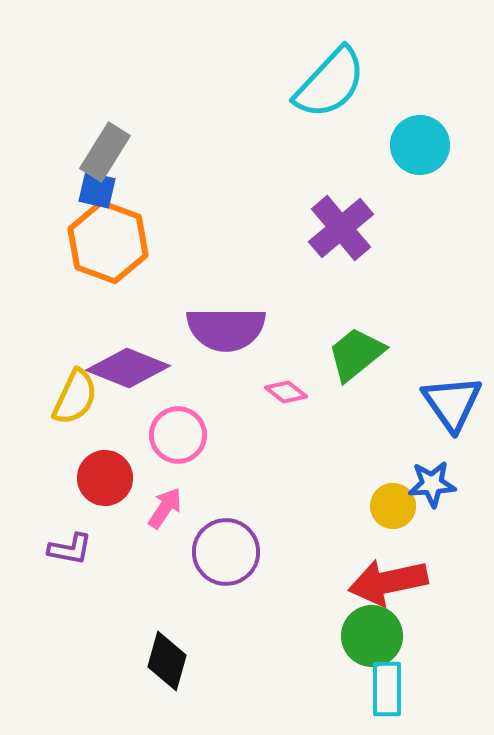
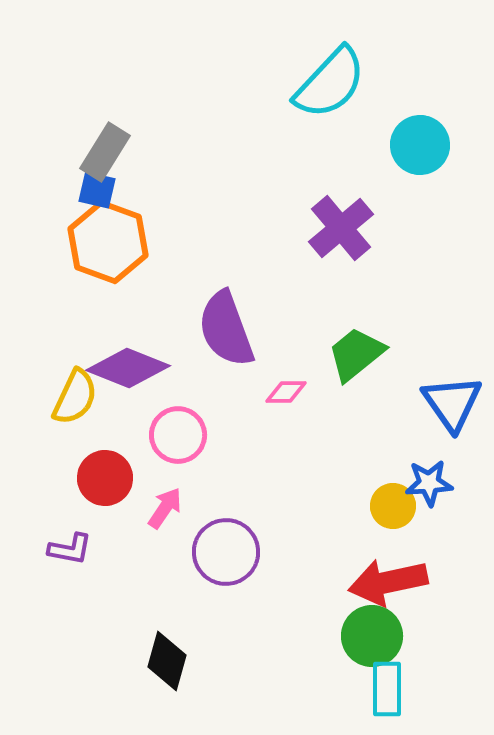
purple semicircle: rotated 70 degrees clockwise
pink diamond: rotated 39 degrees counterclockwise
blue star: moved 3 px left, 1 px up
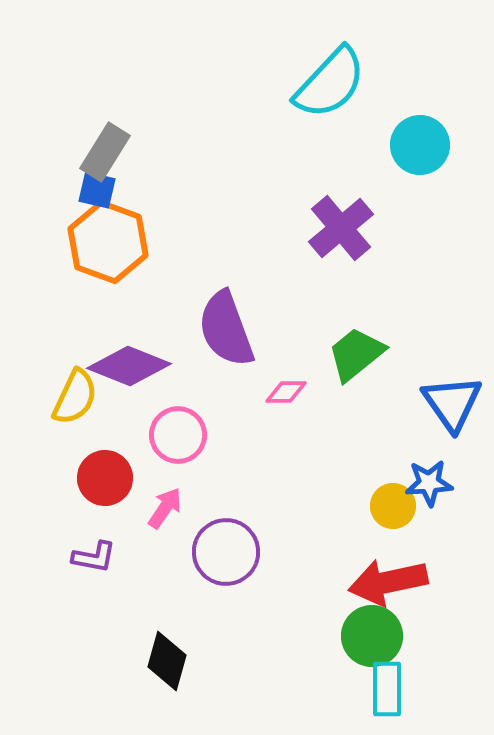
purple diamond: moved 1 px right, 2 px up
purple L-shape: moved 24 px right, 8 px down
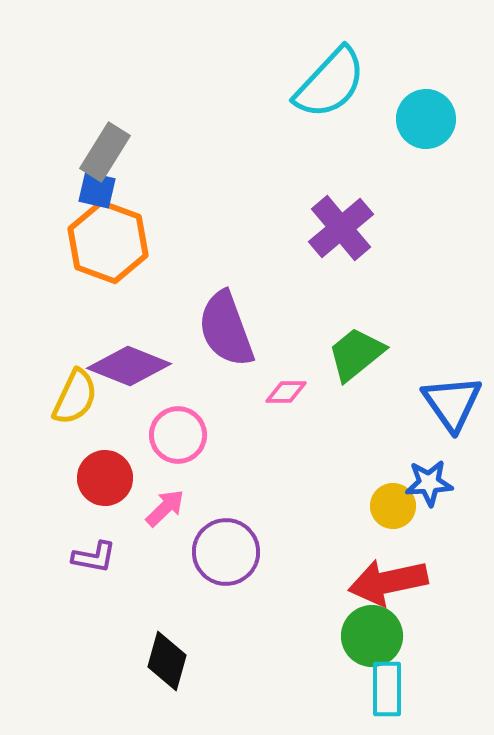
cyan circle: moved 6 px right, 26 px up
pink arrow: rotated 12 degrees clockwise
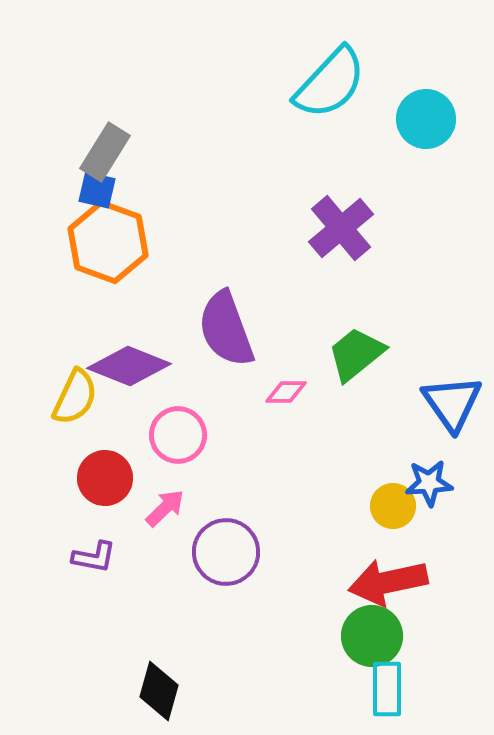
black diamond: moved 8 px left, 30 px down
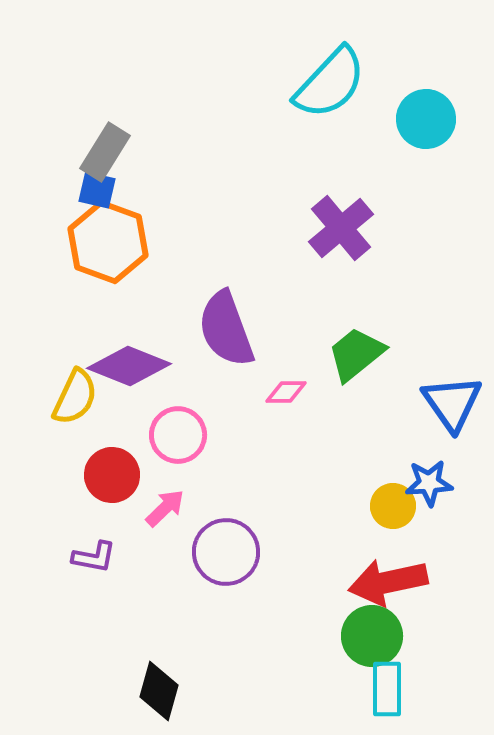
red circle: moved 7 px right, 3 px up
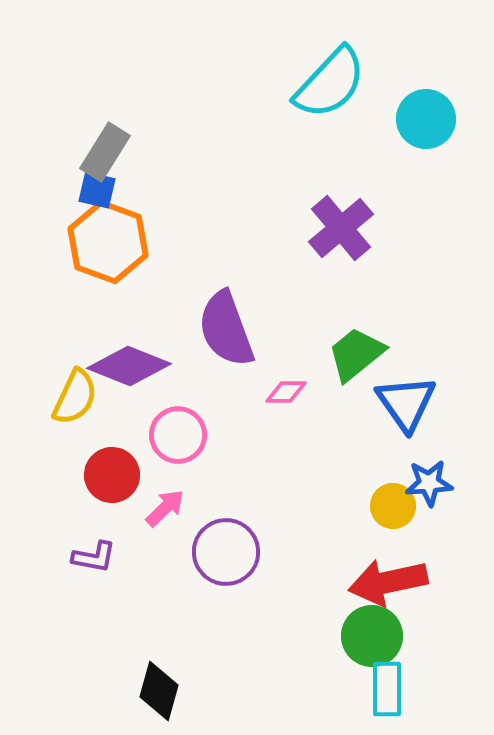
blue triangle: moved 46 px left
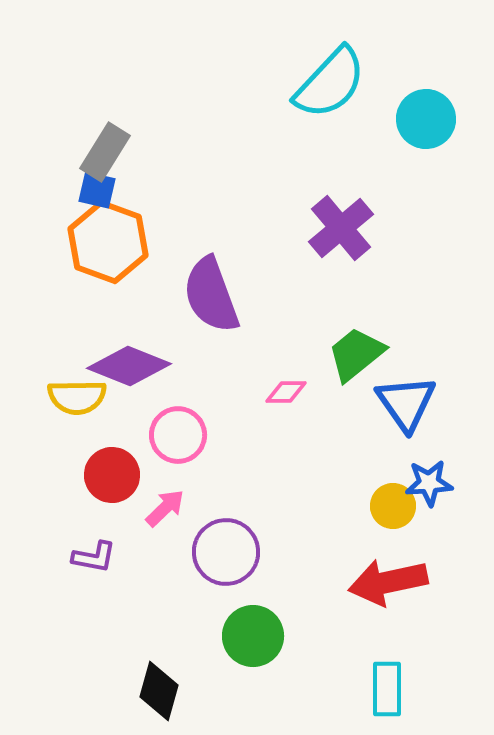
purple semicircle: moved 15 px left, 34 px up
yellow semicircle: moved 2 px right; rotated 64 degrees clockwise
green circle: moved 119 px left
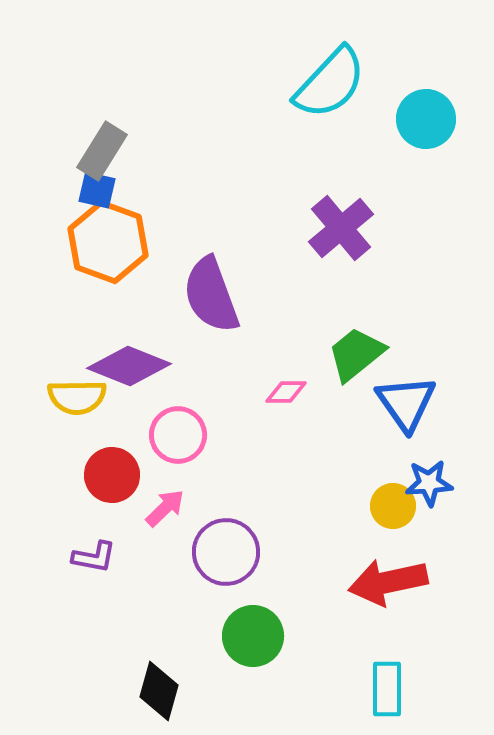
gray rectangle: moved 3 px left, 1 px up
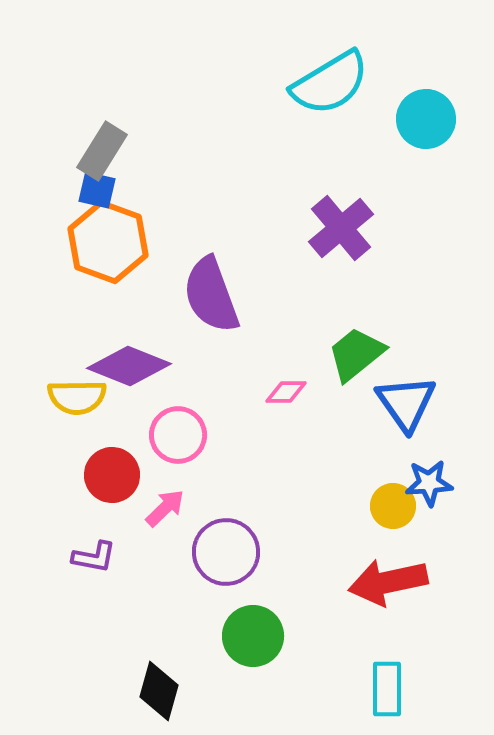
cyan semicircle: rotated 16 degrees clockwise
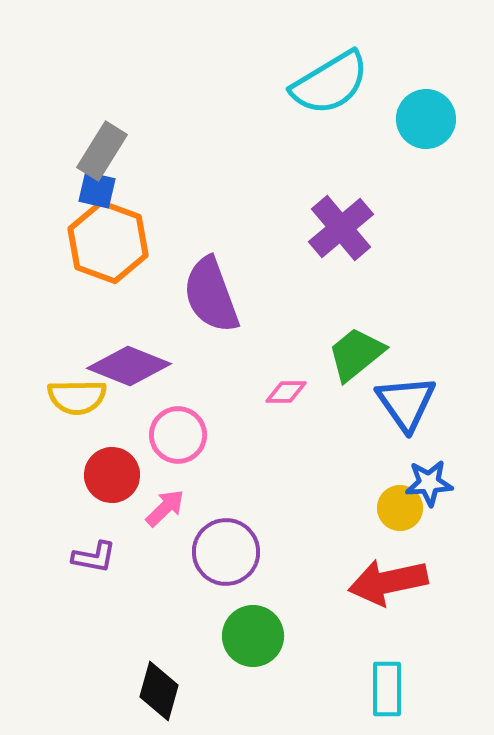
yellow circle: moved 7 px right, 2 px down
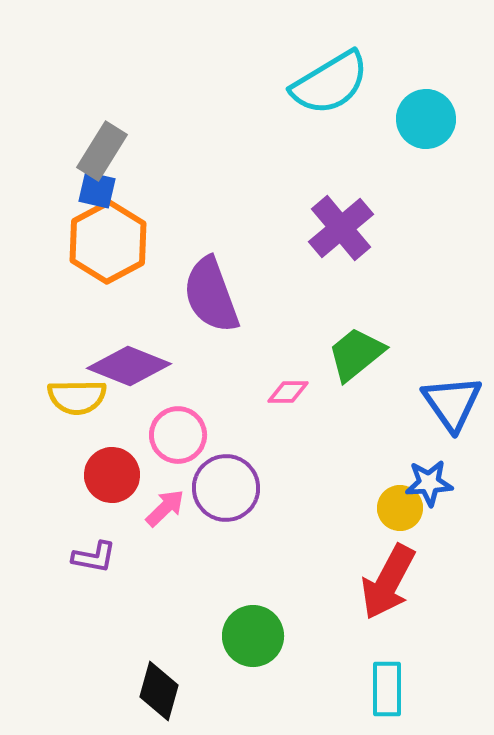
orange hexagon: rotated 12 degrees clockwise
pink diamond: moved 2 px right
blue triangle: moved 46 px right
purple circle: moved 64 px up
red arrow: rotated 50 degrees counterclockwise
